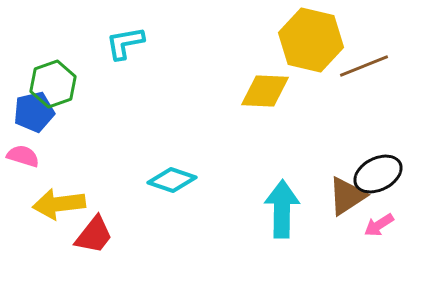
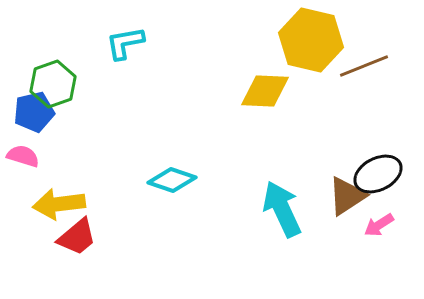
cyan arrow: rotated 26 degrees counterclockwise
red trapezoid: moved 17 px left, 2 px down; rotated 12 degrees clockwise
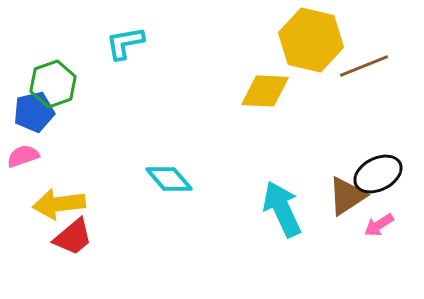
pink semicircle: rotated 36 degrees counterclockwise
cyan diamond: moved 3 px left, 1 px up; rotated 30 degrees clockwise
red trapezoid: moved 4 px left
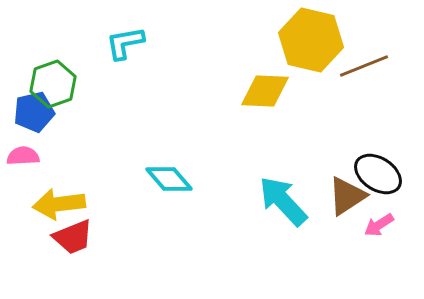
pink semicircle: rotated 16 degrees clockwise
black ellipse: rotated 60 degrees clockwise
cyan arrow: moved 1 px right, 8 px up; rotated 18 degrees counterclockwise
red trapezoid: rotated 18 degrees clockwise
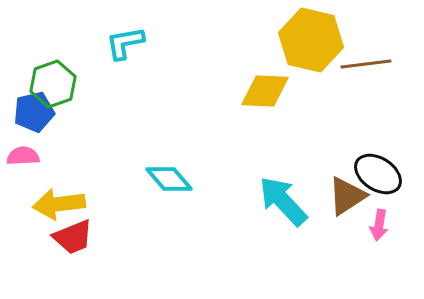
brown line: moved 2 px right, 2 px up; rotated 15 degrees clockwise
pink arrow: rotated 48 degrees counterclockwise
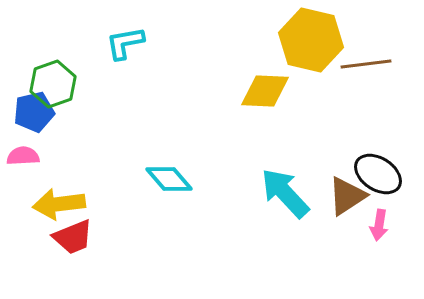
cyan arrow: moved 2 px right, 8 px up
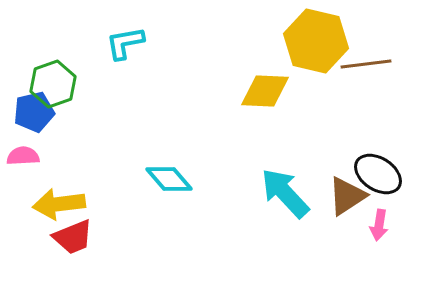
yellow hexagon: moved 5 px right, 1 px down
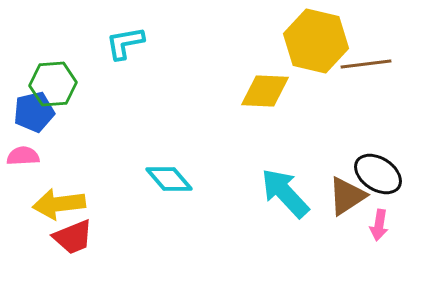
green hexagon: rotated 15 degrees clockwise
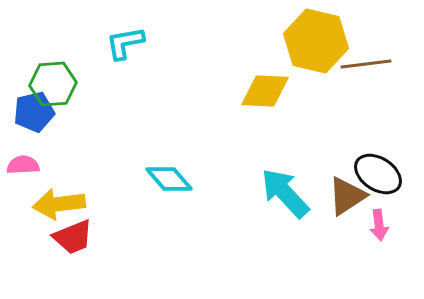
pink semicircle: moved 9 px down
pink arrow: rotated 16 degrees counterclockwise
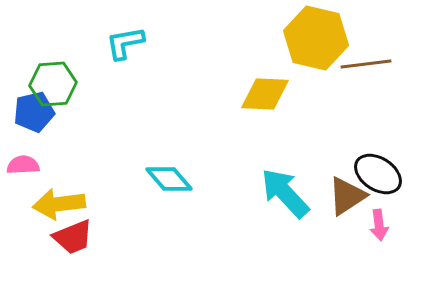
yellow hexagon: moved 3 px up
yellow diamond: moved 3 px down
